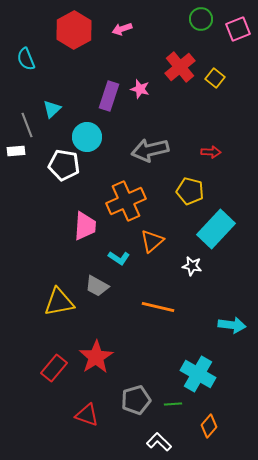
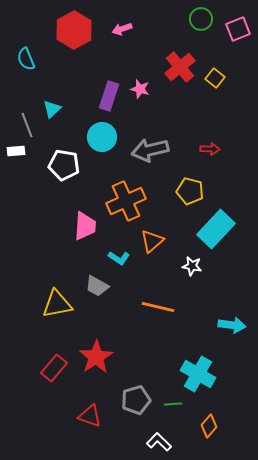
cyan circle: moved 15 px right
red arrow: moved 1 px left, 3 px up
yellow triangle: moved 2 px left, 2 px down
red triangle: moved 3 px right, 1 px down
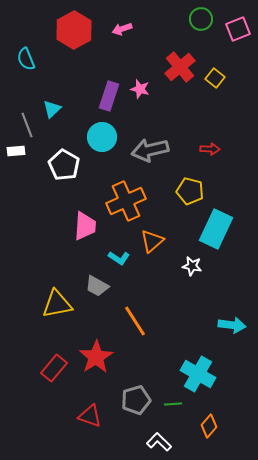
white pentagon: rotated 20 degrees clockwise
cyan rectangle: rotated 18 degrees counterclockwise
orange line: moved 23 px left, 14 px down; rotated 44 degrees clockwise
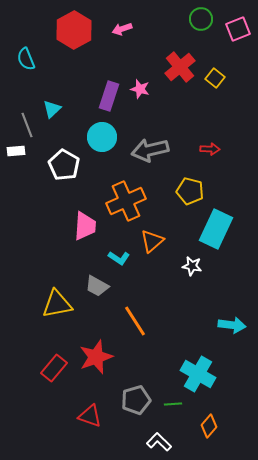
red star: rotated 12 degrees clockwise
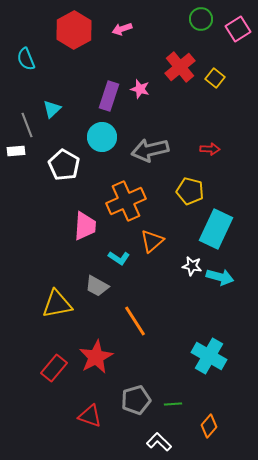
pink square: rotated 10 degrees counterclockwise
cyan arrow: moved 12 px left, 48 px up; rotated 8 degrees clockwise
red star: rotated 8 degrees counterclockwise
cyan cross: moved 11 px right, 18 px up
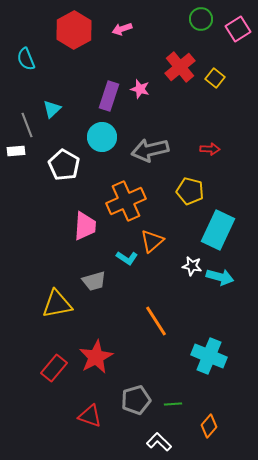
cyan rectangle: moved 2 px right, 1 px down
cyan L-shape: moved 8 px right
gray trapezoid: moved 3 px left, 5 px up; rotated 45 degrees counterclockwise
orange line: moved 21 px right
cyan cross: rotated 8 degrees counterclockwise
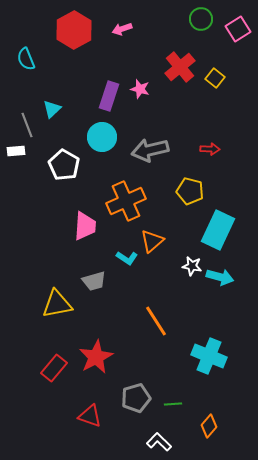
gray pentagon: moved 2 px up
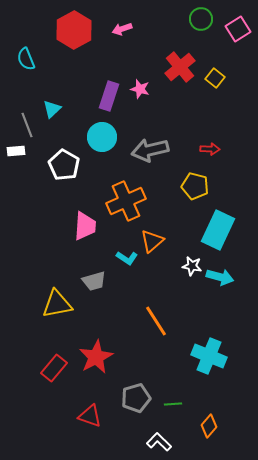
yellow pentagon: moved 5 px right, 5 px up
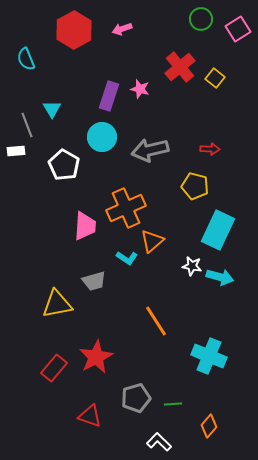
cyan triangle: rotated 18 degrees counterclockwise
orange cross: moved 7 px down
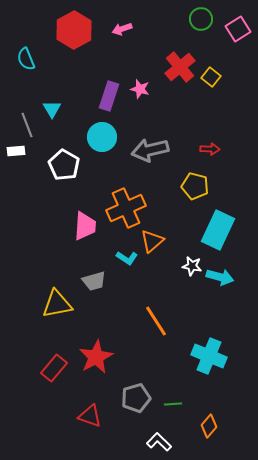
yellow square: moved 4 px left, 1 px up
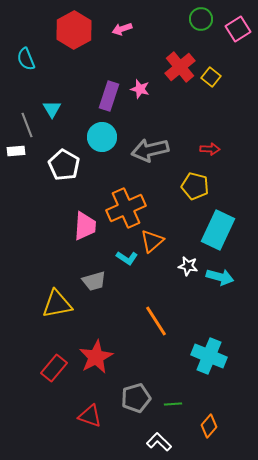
white star: moved 4 px left
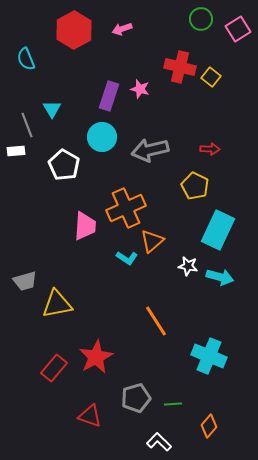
red cross: rotated 36 degrees counterclockwise
yellow pentagon: rotated 12 degrees clockwise
gray trapezoid: moved 69 px left
